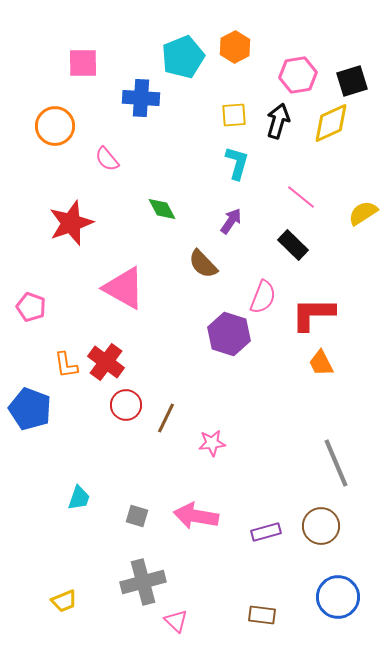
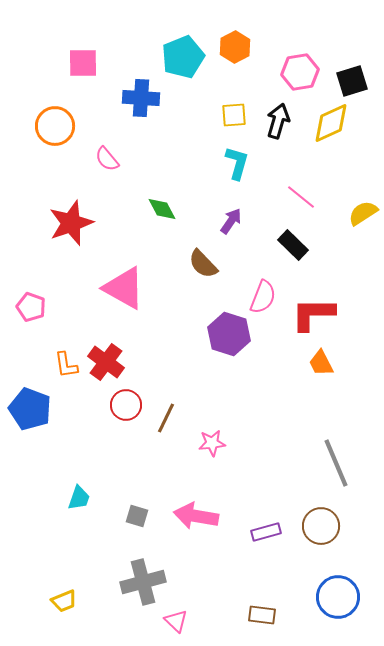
pink hexagon at (298, 75): moved 2 px right, 3 px up
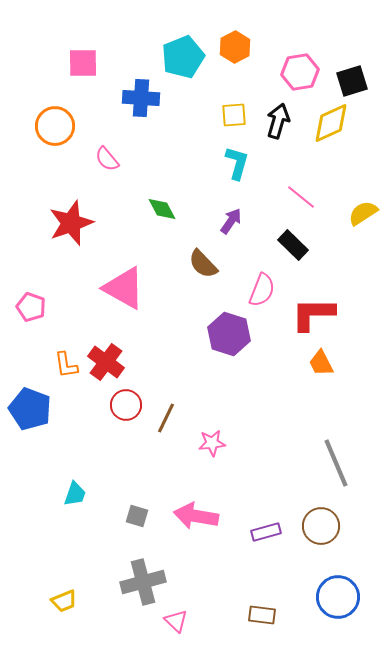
pink semicircle at (263, 297): moved 1 px left, 7 px up
cyan trapezoid at (79, 498): moved 4 px left, 4 px up
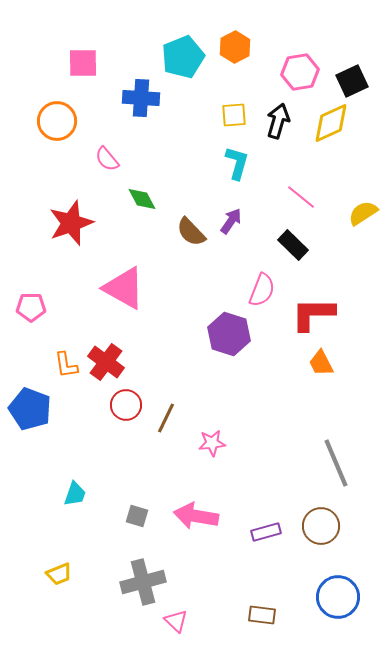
black square at (352, 81): rotated 8 degrees counterclockwise
orange circle at (55, 126): moved 2 px right, 5 px up
green diamond at (162, 209): moved 20 px left, 10 px up
brown semicircle at (203, 264): moved 12 px left, 32 px up
pink pentagon at (31, 307): rotated 20 degrees counterclockwise
yellow trapezoid at (64, 601): moved 5 px left, 27 px up
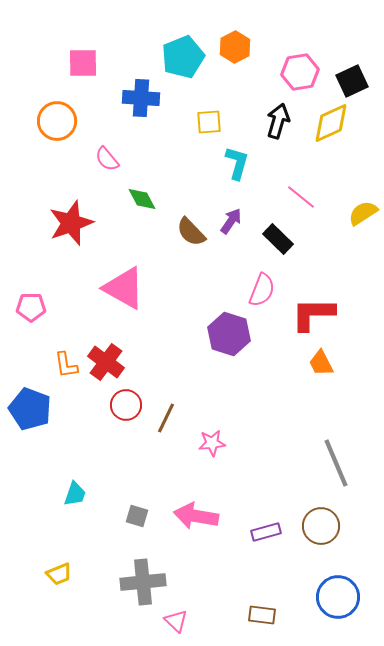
yellow square at (234, 115): moved 25 px left, 7 px down
black rectangle at (293, 245): moved 15 px left, 6 px up
gray cross at (143, 582): rotated 9 degrees clockwise
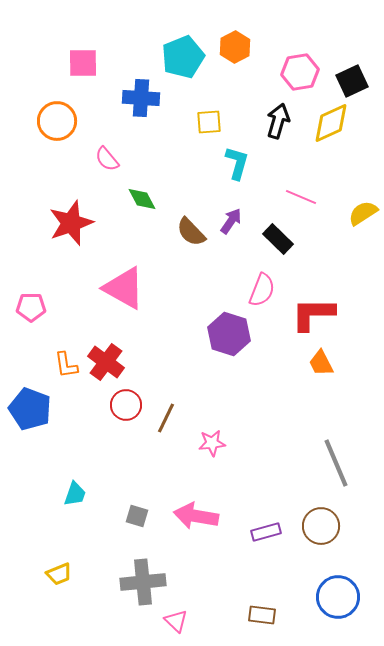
pink line at (301, 197): rotated 16 degrees counterclockwise
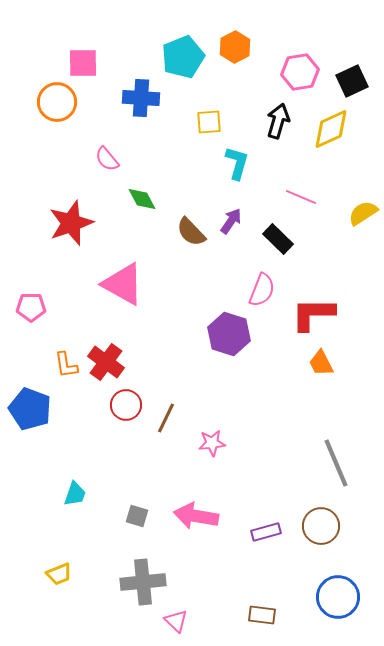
orange circle at (57, 121): moved 19 px up
yellow diamond at (331, 123): moved 6 px down
pink triangle at (124, 288): moved 1 px left, 4 px up
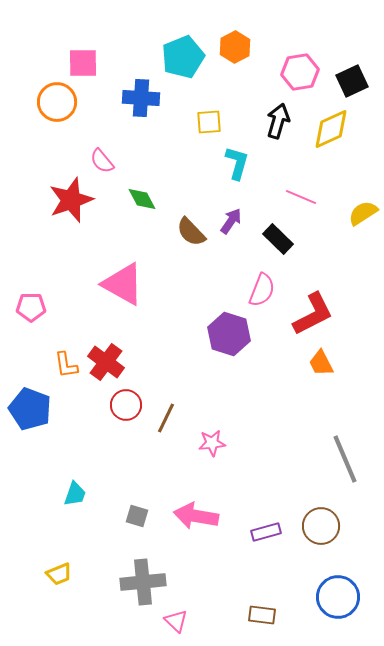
pink semicircle at (107, 159): moved 5 px left, 2 px down
red star at (71, 223): moved 23 px up
red L-shape at (313, 314): rotated 153 degrees clockwise
gray line at (336, 463): moved 9 px right, 4 px up
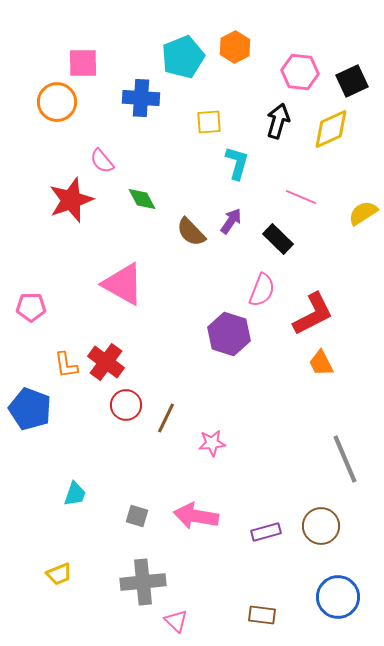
pink hexagon at (300, 72): rotated 15 degrees clockwise
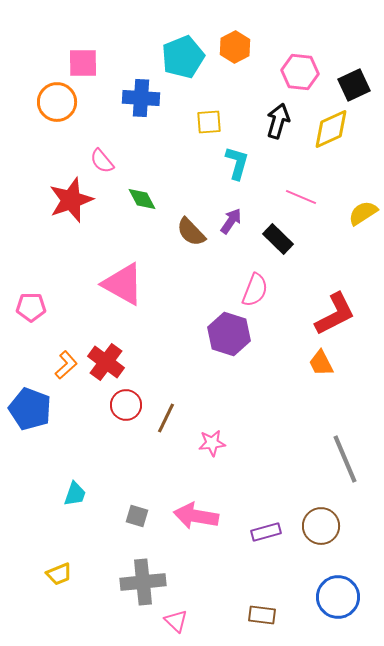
black square at (352, 81): moved 2 px right, 4 px down
pink semicircle at (262, 290): moved 7 px left
red L-shape at (313, 314): moved 22 px right
orange L-shape at (66, 365): rotated 124 degrees counterclockwise
